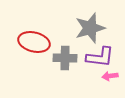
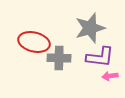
gray cross: moved 6 px left
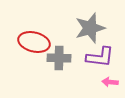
pink arrow: moved 6 px down; rotated 14 degrees clockwise
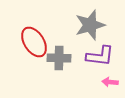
gray star: moved 3 px up
red ellipse: rotated 44 degrees clockwise
purple L-shape: moved 1 px up
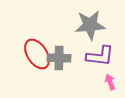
gray star: rotated 12 degrees clockwise
red ellipse: moved 3 px right, 12 px down
pink arrow: rotated 63 degrees clockwise
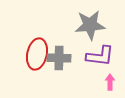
red ellipse: rotated 44 degrees clockwise
pink arrow: rotated 21 degrees clockwise
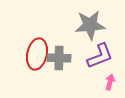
purple L-shape: rotated 28 degrees counterclockwise
pink arrow: rotated 14 degrees clockwise
